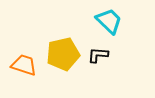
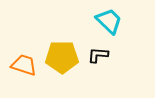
yellow pentagon: moved 1 px left, 3 px down; rotated 12 degrees clockwise
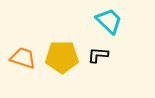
orange trapezoid: moved 1 px left, 7 px up
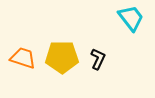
cyan trapezoid: moved 22 px right, 3 px up; rotated 8 degrees clockwise
black L-shape: moved 4 px down; rotated 110 degrees clockwise
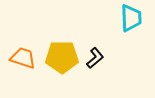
cyan trapezoid: rotated 36 degrees clockwise
black L-shape: moved 3 px left, 1 px up; rotated 25 degrees clockwise
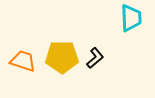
orange trapezoid: moved 3 px down
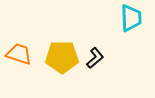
orange trapezoid: moved 4 px left, 7 px up
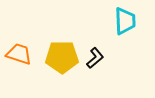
cyan trapezoid: moved 6 px left, 3 px down
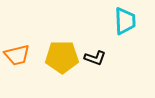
orange trapezoid: moved 2 px left, 1 px down; rotated 148 degrees clockwise
black L-shape: rotated 60 degrees clockwise
